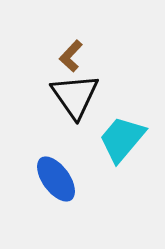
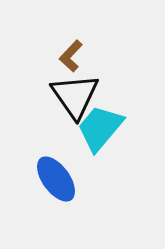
cyan trapezoid: moved 22 px left, 11 px up
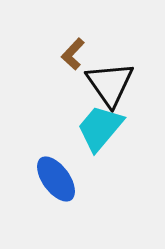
brown L-shape: moved 2 px right, 2 px up
black triangle: moved 35 px right, 12 px up
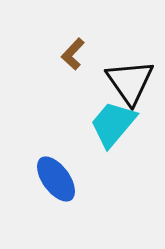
black triangle: moved 20 px right, 2 px up
cyan trapezoid: moved 13 px right, 4 px up
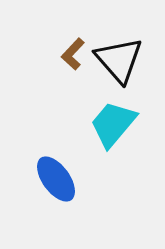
black triangle: moved 11 px left, 22 px up; rotated 6 degrees counterclockwise
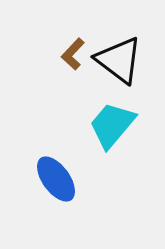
black triangle: rotated 12 degrees counterclockwise
cyan trapezoid: moved 1 px left, 1 px down
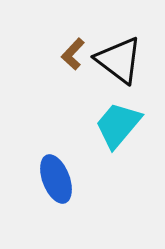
cyan trapezoid: moved 6 px right
blue ellipse: rotated 15 degrees clockwise
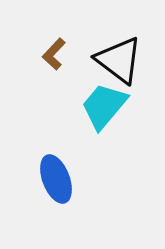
brown L-shape: moved 19 px left
cyan trapezoid: moved 14 px left, 19 px up
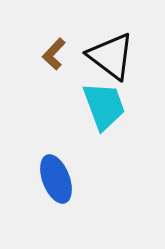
black triangle: moved 8 px left, 4 px up
cyan trapezoid: rotated 120 degrees clockwise
